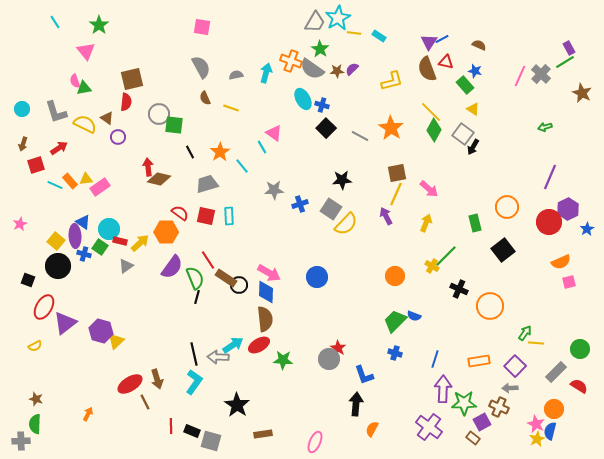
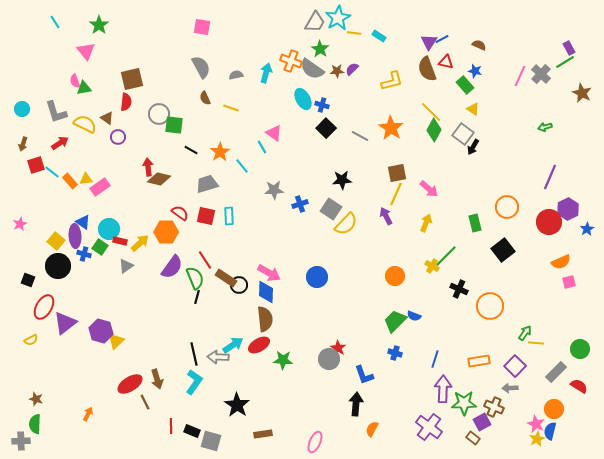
red arrow at (59, 148): moved 1 px right, 5 px up
black line at (190, 152): moved 1 px right, 2 px up; rotated 32 degrees counterclockwise
cyan line at (55, 185): moved 3 px left, 13 px up; rotated 14 degrees clockwise
red line at (208, 260): moved 3 px left
yellow semicircle at (35, 346): moved 4 px left, 6 px up
brown cross at (499, 407): moved 5 px left
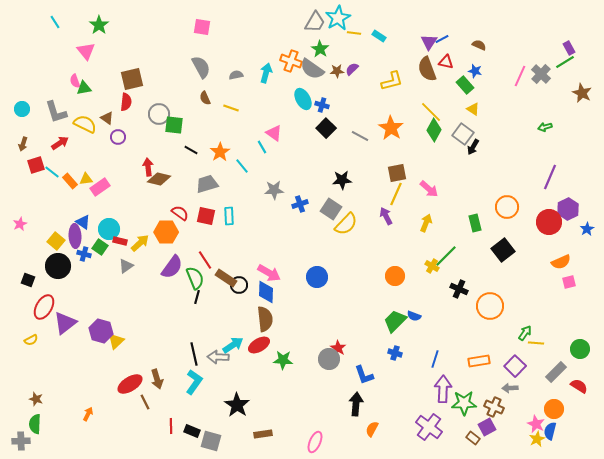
purple square at (482, 422): moved 5 px right, 5 px down
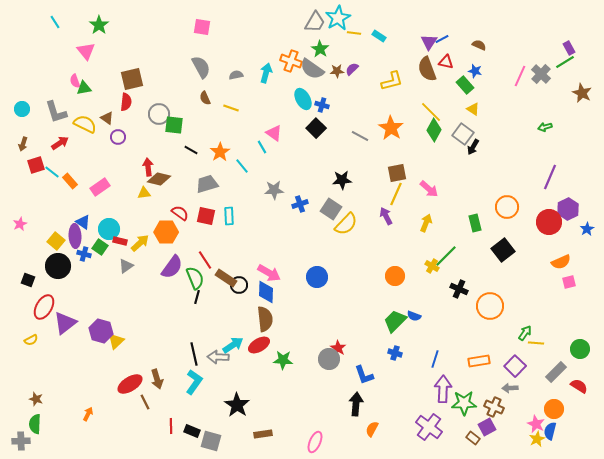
black square at (326, 128): moved 10 px left
yellow triangle at (86, 179): moved 58 px right, 14 px down
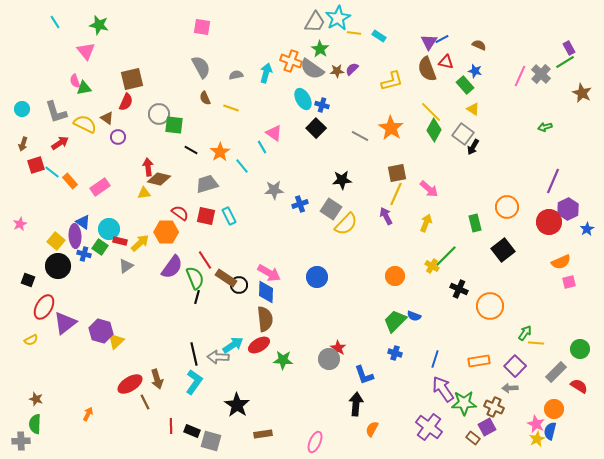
green star at (99, 25): rotated 24 degrees counterclockwise
red semicircle at (126, 102): rotated 18 degrees clockwise
purple line at (550, 177): moved 3 px right, 4 px down
cyan rectangle at (229, 216): rotated 24 degrees counterclockwise
purple arrow at (443, 389): rotated 36 degrees counterclockwise
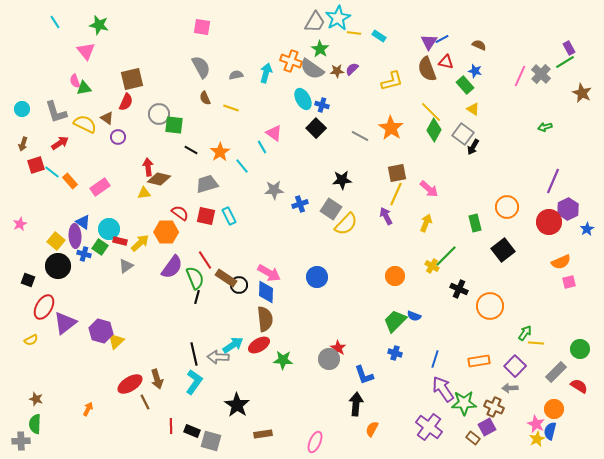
orange arrow at (88, 414): moved 5 px up
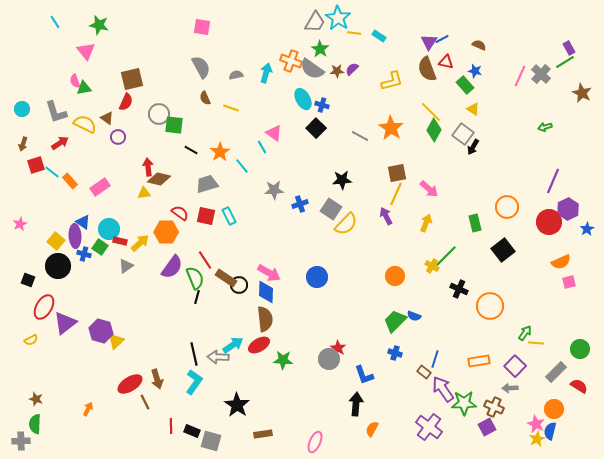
cyan star at (338, 18): rotated 10 degrees counterclockwise
brown rectangle at (473, 438): moved 49 px left, 66 px up
